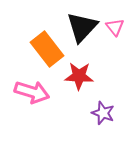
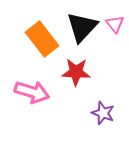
pink triangle: moved 3 px up
orange rectangle: moved 5 px left, 10 px up
red star: moved 3 px left, 4 px up
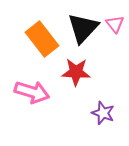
black triangle: moved 1 px right, 1 px down
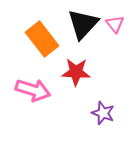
black triangle: moved 4 px up
pink arrow: moved 1 px right, 2 px up
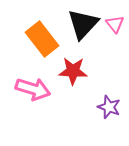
red star: moved 3 px left, 1 px up
pink arrow: moved 1 px up
purple star: moved 6 px right, 6 px up
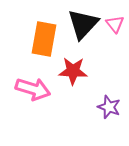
orange rectangle: moved 2 px right; rotated 48 degrees clockwise
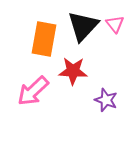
black triangle: moved 2 px down
pink arrow: moved 2 px down; rotated 120 degrees clockwise
purple star: moved 3 px left, 7 px up
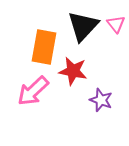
pink triangle: moved 1 px right
orange rectangle: moved 8 px down
red star: rotated 8 degrees clockwise
purple star: moved 5 px left
